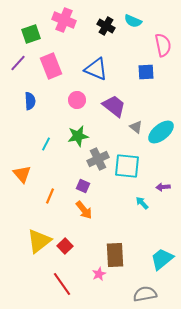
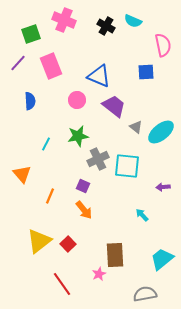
blue triangle: moved 3 px right, 7 px down
cyan arrow: moved 12 px down
red square: moved 3 px right, 2 px up
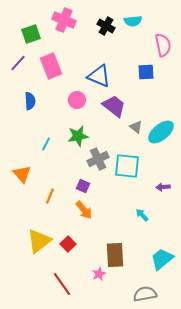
cyan semicircle: rotated 30 degrees counterclockwise
